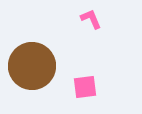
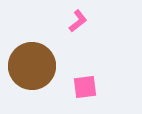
pink L-shape: moved 13 px left, 2 px down; rotated 75 degrees clockwise
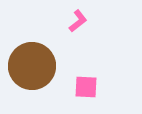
pink square: moved 1 px right; rotated 10 degrees clockwise
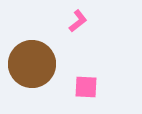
brown circle: moved 2 px up
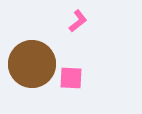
pink square: moved 15 px left, 9 px up
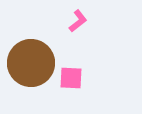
brown circle: moved 1 px left, 1 px up
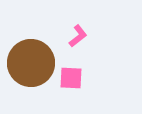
pink L-shape: moved 15 px down
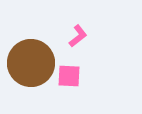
pink square: moved 2 px left, 2 px up
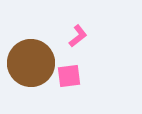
pink square: rotated 10 degrees counterclockwise
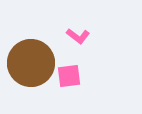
pink L-shape: rotated 75 degrees clockwise
